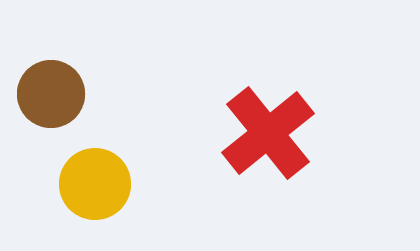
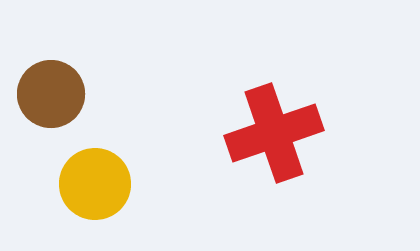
red cross: moved 6 px right; rotated 20 degrees clockwise
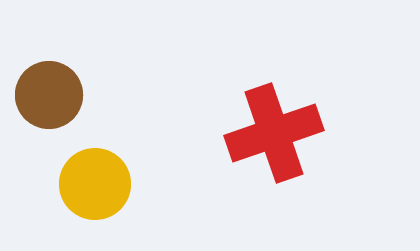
brown circle: moved 2 px left, 1 px down
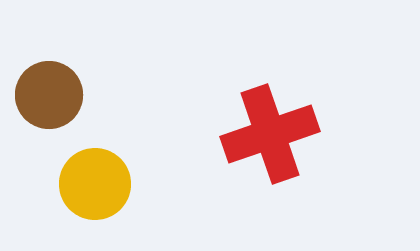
red cross: moved 4 px left, 1 px down
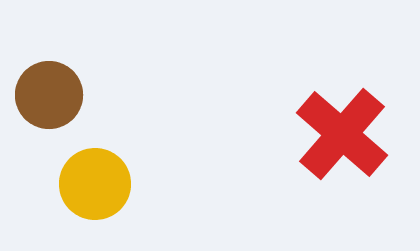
red cross: moved 72 px right; rotated 30 degrees counterclockwise
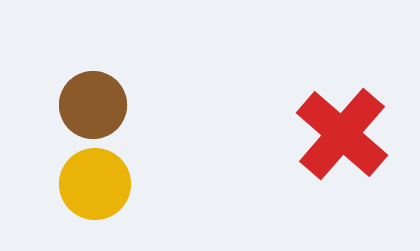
brown circle: moved 44 px right, 10 px down
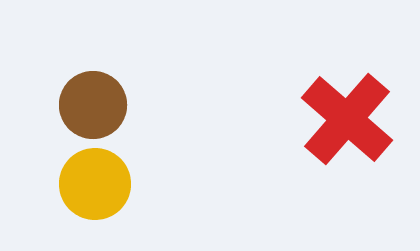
red cross: moved 5 px right, 15 px up
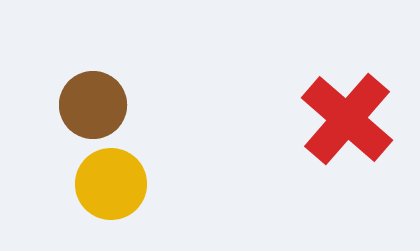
yellow circle: moved 16 px right
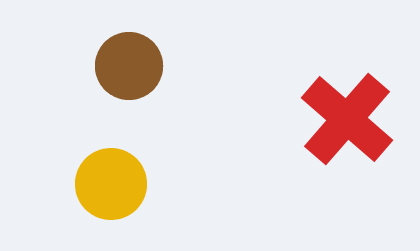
brown circle: moved 36 px right, 39 px up
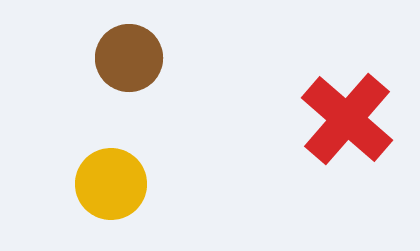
brown circle: moved 8 px up
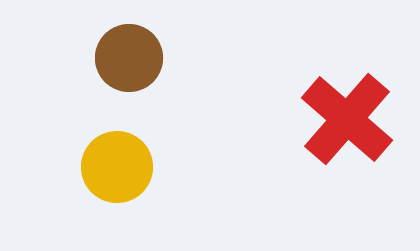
yellow circle: moved 6 px right, 17 px up
